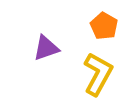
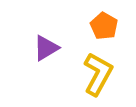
purple triangle: rotated 12 degrees counterclockwise
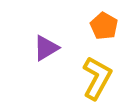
yellow L-shape: moved 1 px left, 4 px down
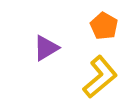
yellow L-shape: moved 3 px right, 1 px up; rotated 21 degrees clockwise
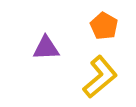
purple triangle: rotated 28 degrees clockwise
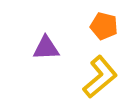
orange pentagon: rotated 16 degrees counterclockwise
